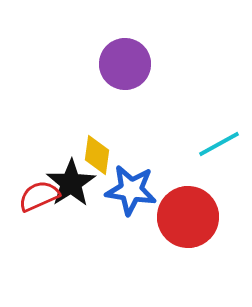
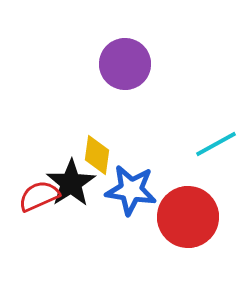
cyan line: moved 3 px left
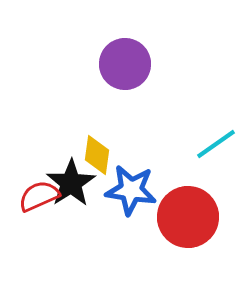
cyan line: rotated 6 degrees counterclockwise
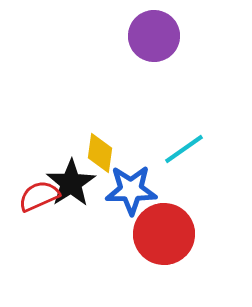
purple circle: moved 29 px right, 28 px up
cyan line: moved 32 px left, 5 px down
yellow diamond: moved 3 px right, 2 px up
blue star: rotated 9 degrees counterclockwise
red circle: moved 24 px left, 17 px down
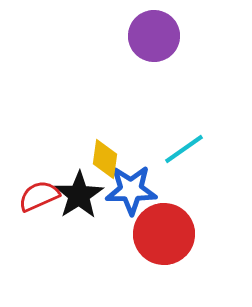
yellow diamond: moved 5 px right, 6 px down
black star: moved 8 px right, 12 px down
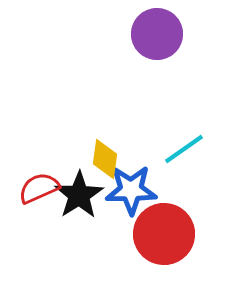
purple circle: moved 3 px right, 2 px up
red semicircle: moved 8 px up
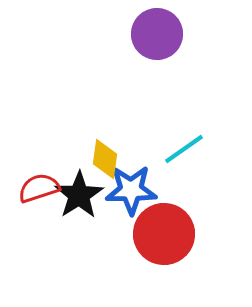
red semicircle: rotated 6 degrees clockwise
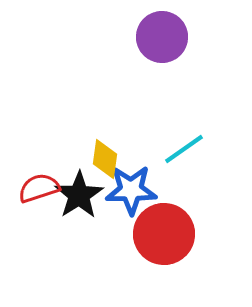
purple circle: moved 5 px right, 3 px down
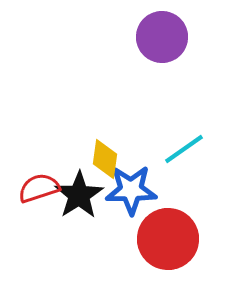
red circle: moved 4 px right, 5 px down
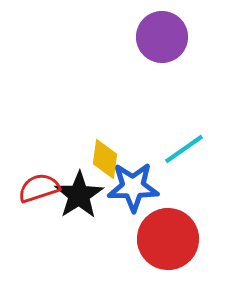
blue star: moved 2 px right, 3 px up
